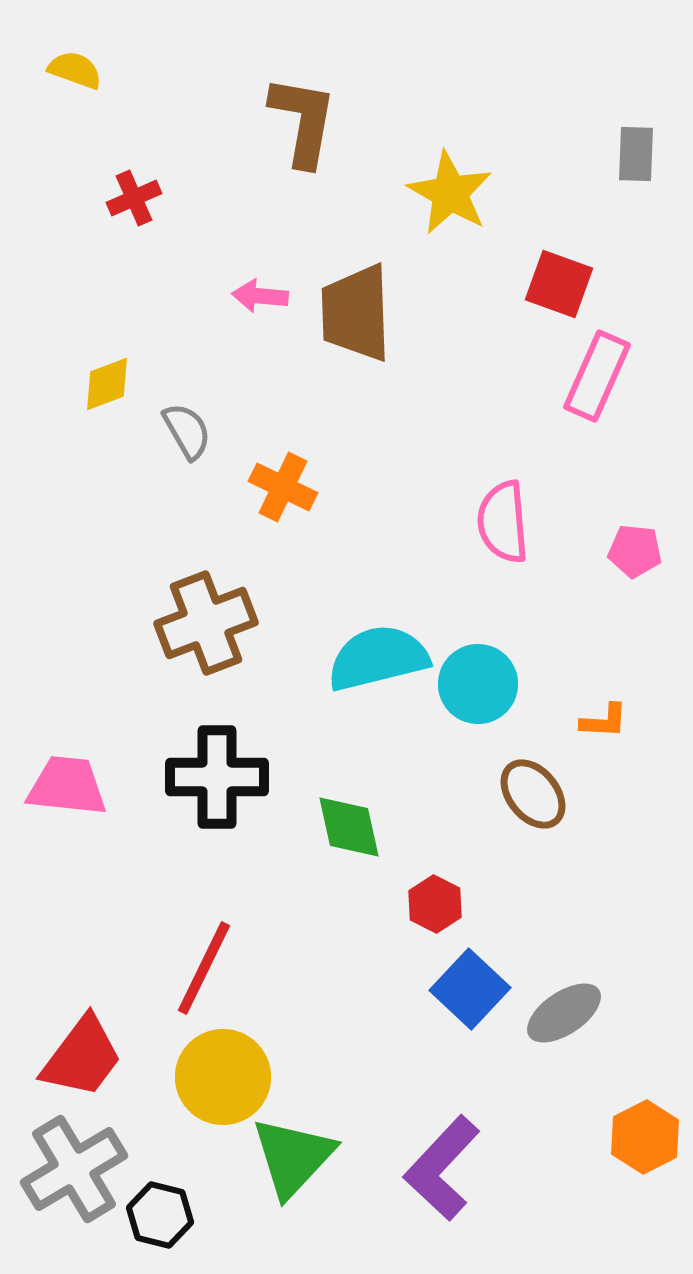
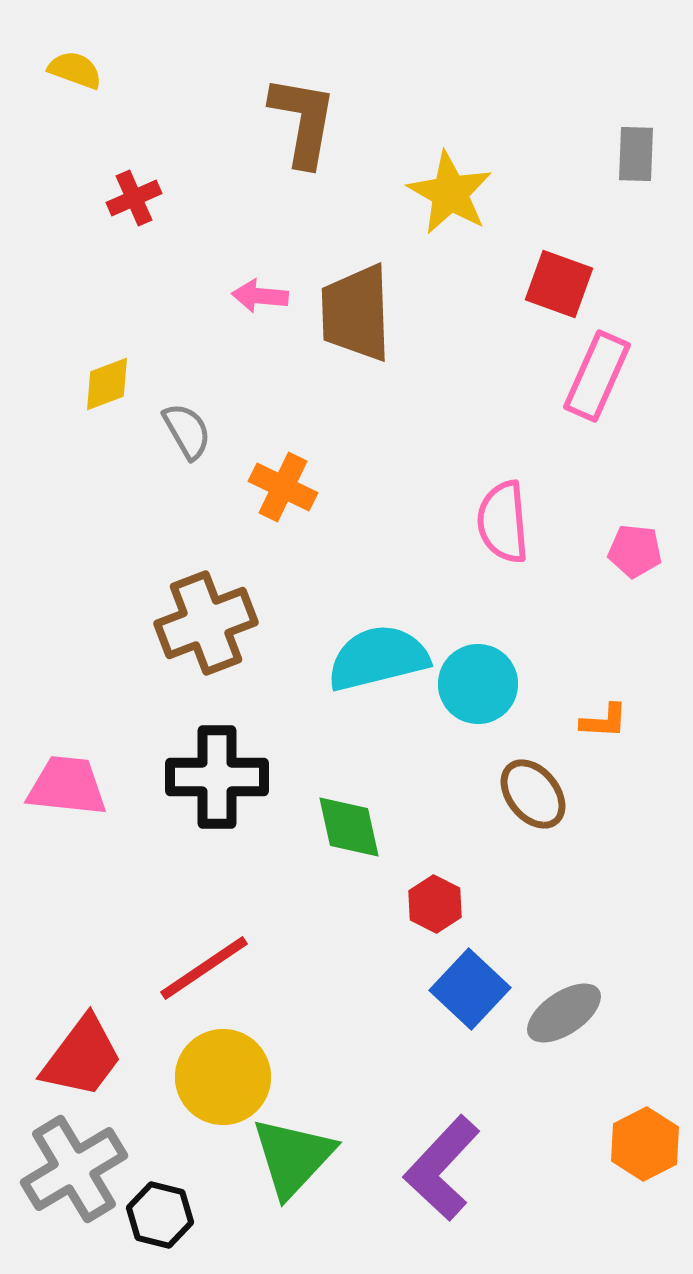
red line: rotated 30 degrees clockwise
orange hexagon: moved 7 px down
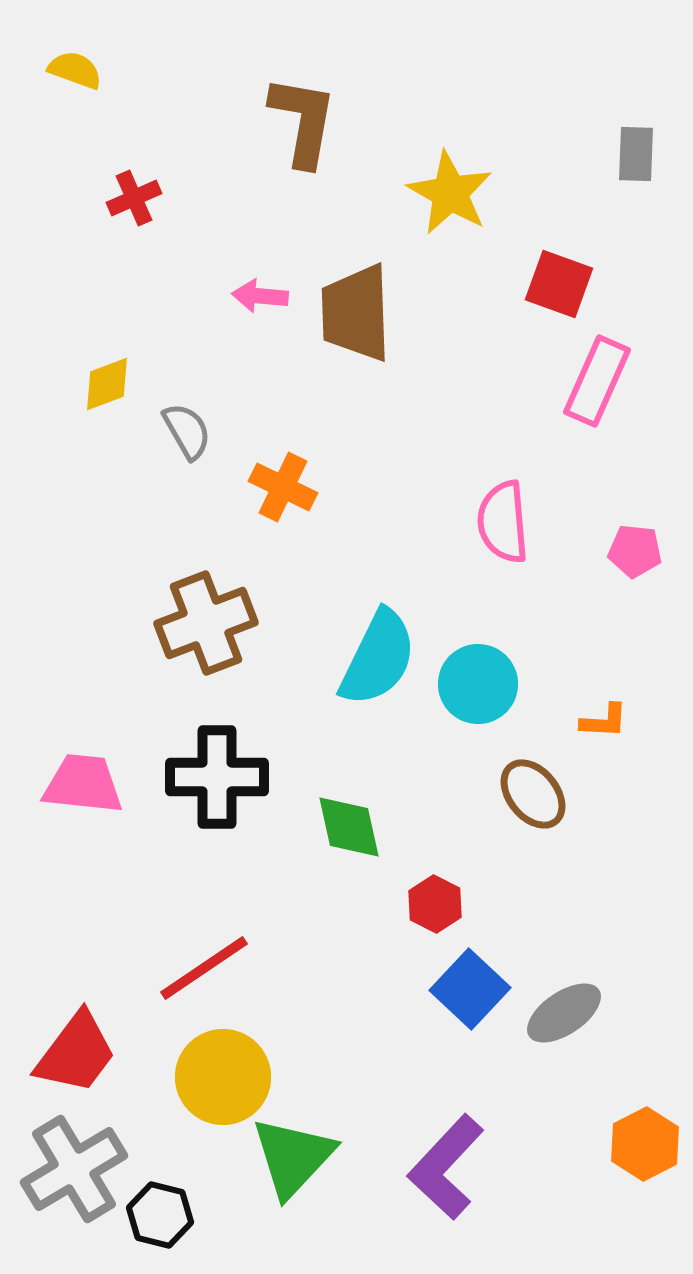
pink rectangle: moved 5 px down
cyan semicircle: rotated 130 degrees clockwise
pink trapezoid: moved 16 px right, 2 px up
red trapezoid: moved 6 px left, 4 px up
purple L-shape: moved 4 px right, 1 px up
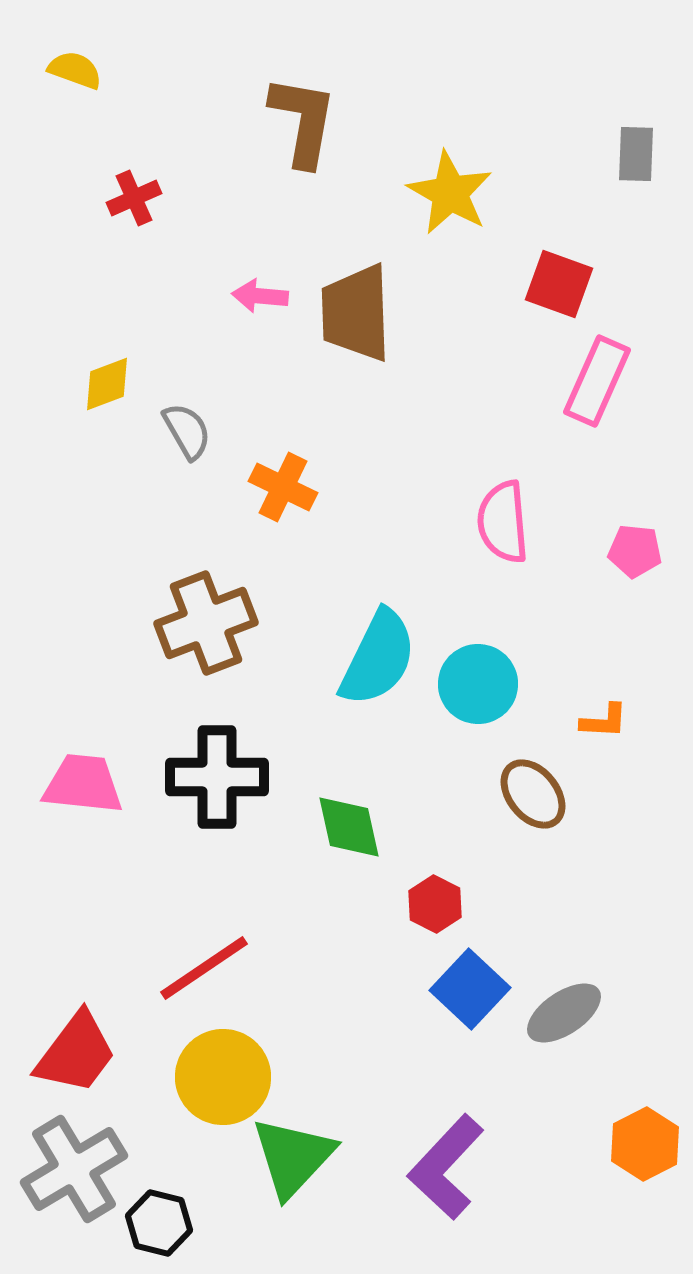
black hexagon: moved 1 px left, 8 px down
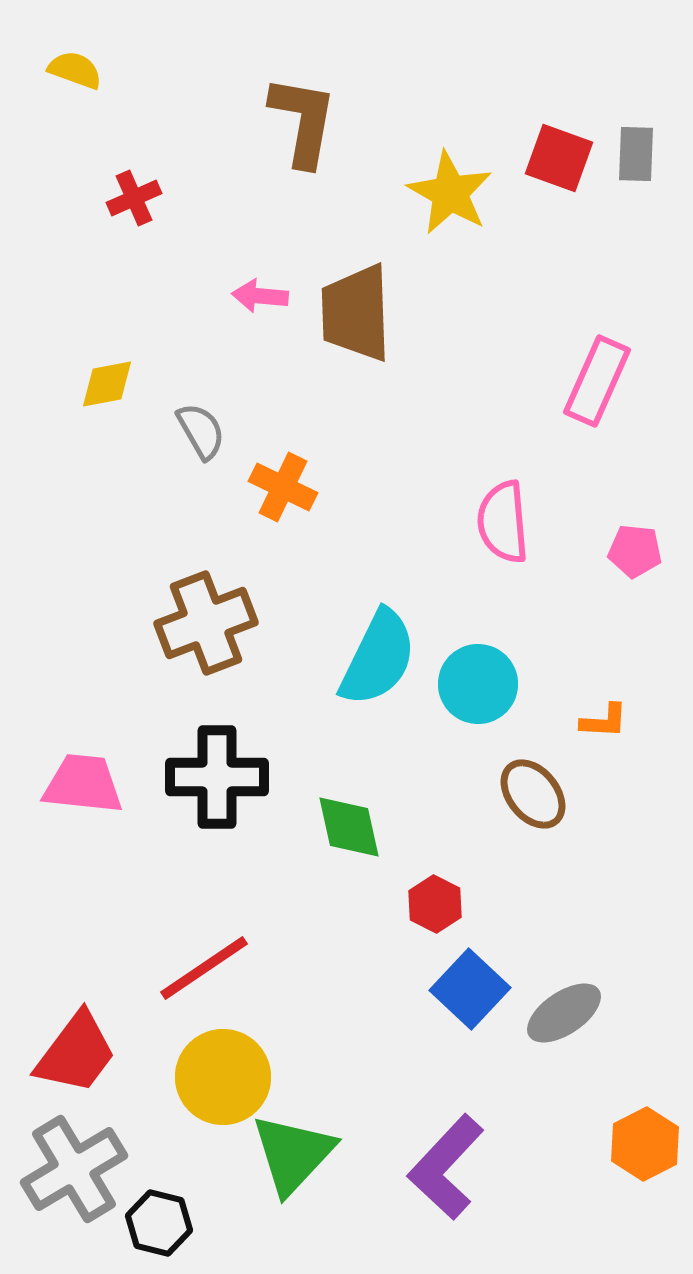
red square: moved 126 px up
yellow diamond: rotated 10 degrees clockwise
gray semicircle: moved 14 px right
green triangle: moved 3 px up
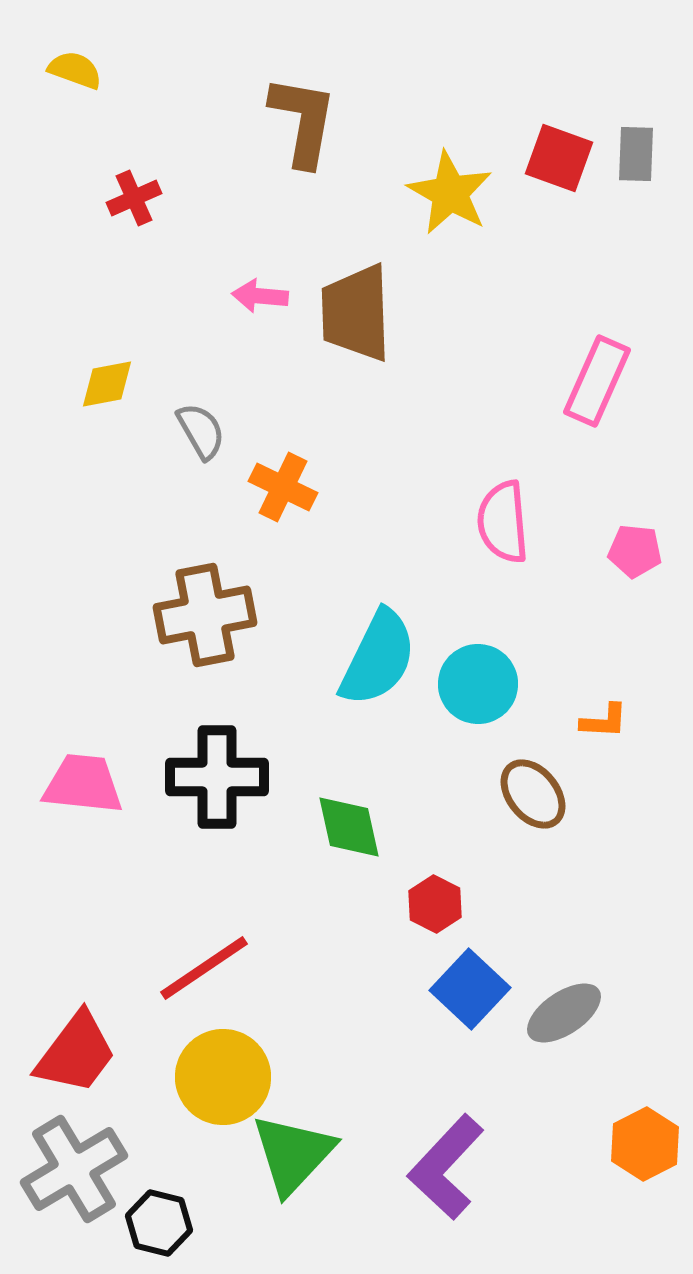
brown cross: moved 1 px left, 8 px up; rotated 10 degrees clockwise
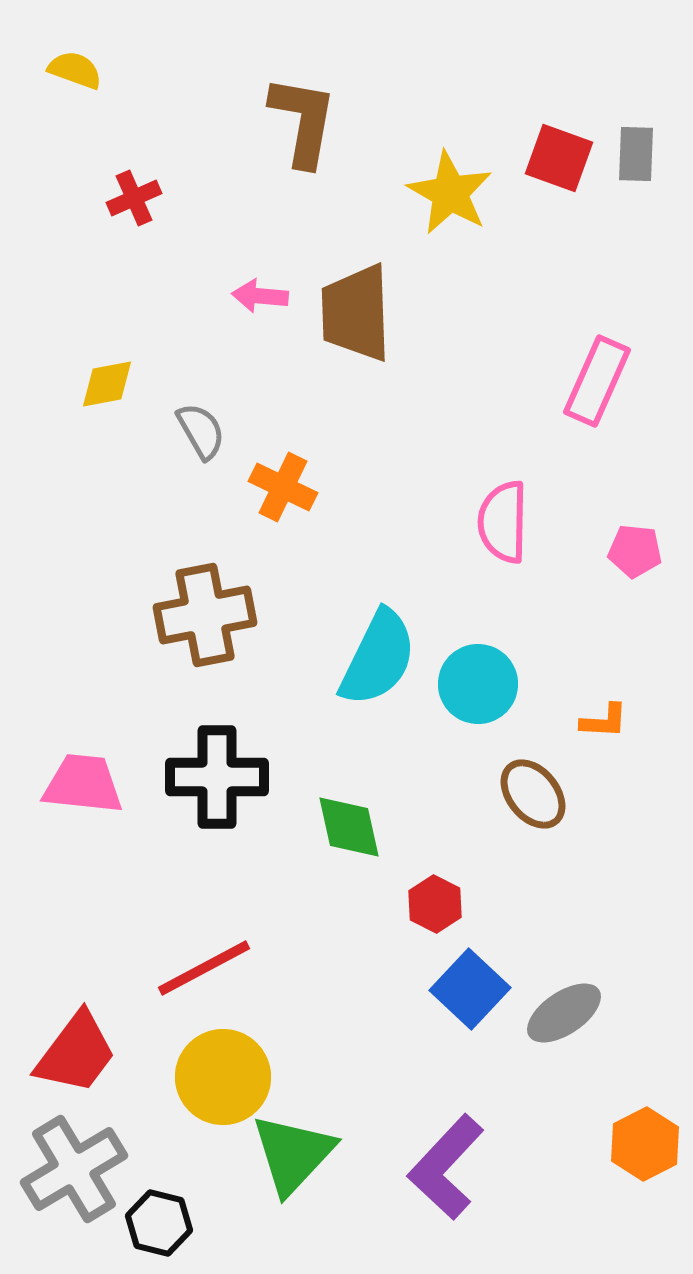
pink semicircle: rotated 6 degrees clockwise
red line: rotated 6 degrees clockwise
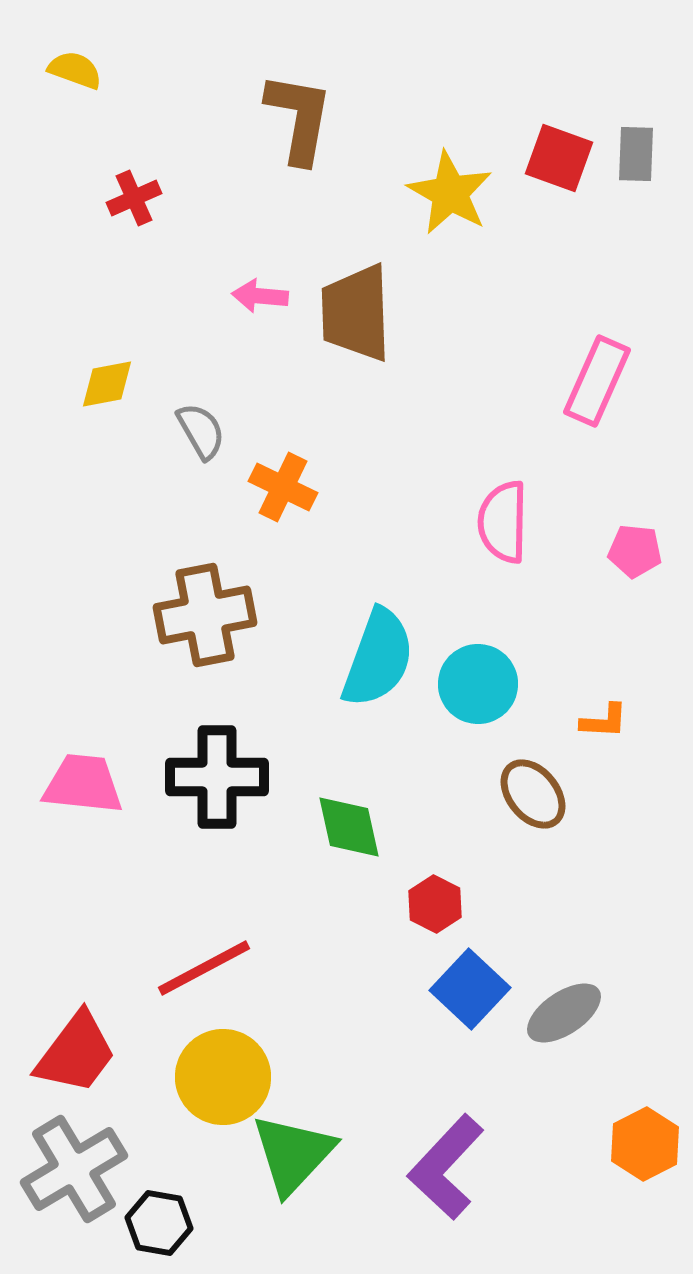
brown L-shape: moved 4 px left, 3 px up
cyan semicircle: rotated 6 degrees counterclockwise
black hexagon: rotated 4 degrees counterclockwise
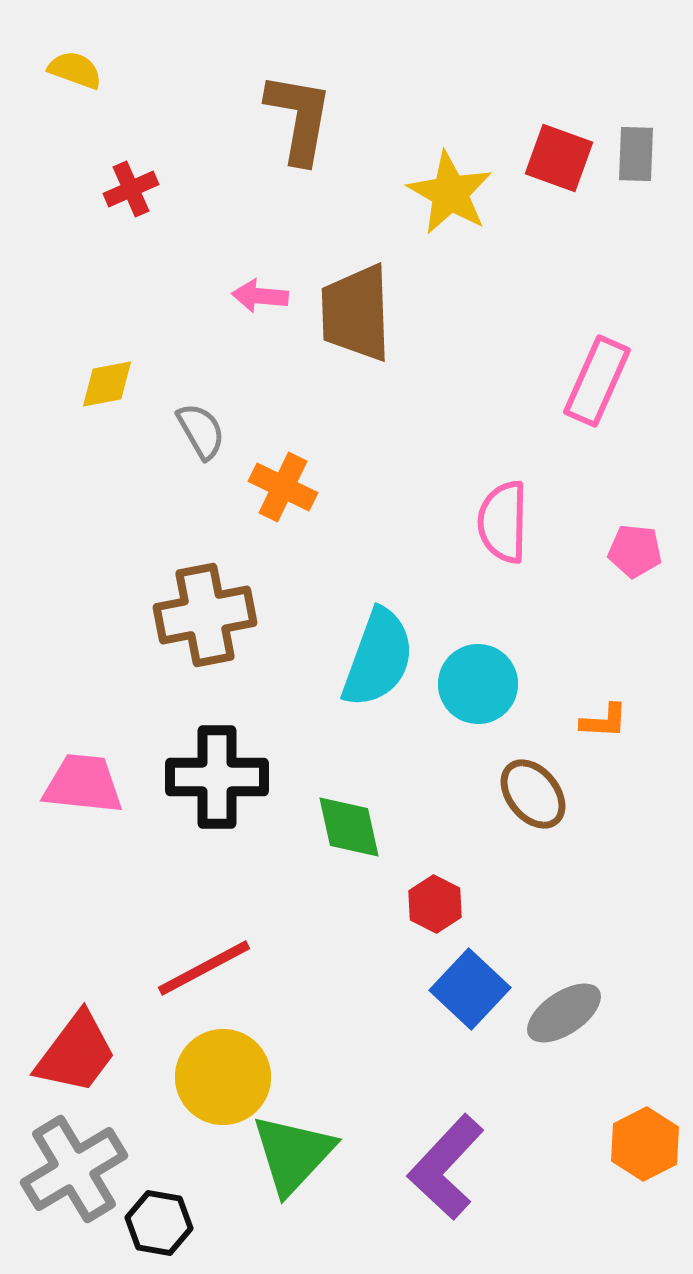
red cross: moved 3 px left, 9 px up
